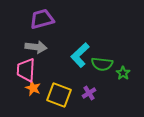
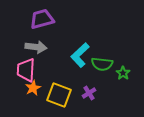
orange star: rotated 21 degrees clockwise
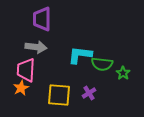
purple trapezoid: rotated 75 degrees counterclockwise
cyan L-shape: rotated 50 degrees clockwise
orange star: moved 12 px left
yellow square: rotated 15 degrees counterclockwise
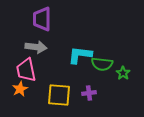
pink trapezoid: rotated 15 degrees counterclockwise
orange star: moved 1 px left, 1 px down
purple cross: rotated 24 degrees clockwise
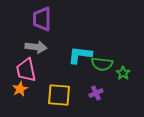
purple cross: moved 7 px right; rotated 16 degrees counterclockwise
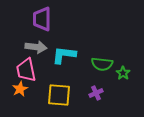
cyan L-shape: moved 16 px left
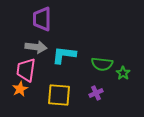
pink trapezoid: rotated 20 degrees clockwise
